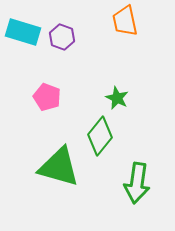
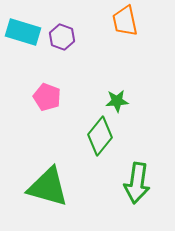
green star: moved 3 px down; rotated 30 degrees counterclockwise
green triangle: moved 11 px left, 20 px down
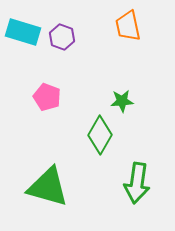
orange trapezoid: moved 3 px right, 5 px down
green star: moved 5 px right
green diamond: moved 1 px up; rotated 9 degrees counterclockwise
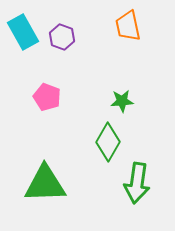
cyan rectangle: rotated 44 degrees clockwise
green diamond: moved 8 px right, 7 px down
green triangle: moved 3 px left, 3 px up; rotated 18 degrees counterclockwise
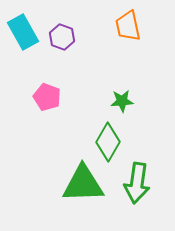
green triangle: moved 38 px right
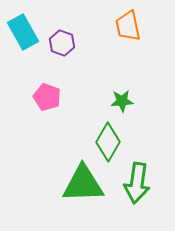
purple hexagon: moved 6 px down
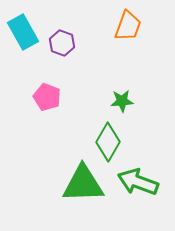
orange trapezoid: rotated 148 degrees counterclockwise
green arrow: moved 1 px right, 1 px up; rotated 102 degrees clockwise
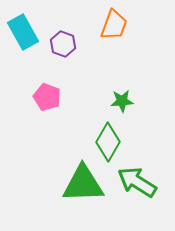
orange trapezoid: moved 14 px left, 1 px up
purple hexagon: moved 1 px right, 1 px down
green arrow: moved 1 px left; rotated 12 degrees clockwise
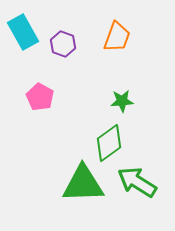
orange trapezoid: moved 3 px right, 12 px down
pink pentagon: moved 7 px left; rotated 8 degrees clockwise
green diamond: moved 1 px right, 1 px down; rotated 24 degrees clockwise
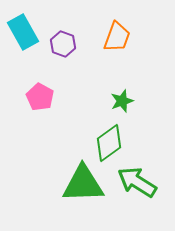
green star: rotated 15 degrees counterclockwise
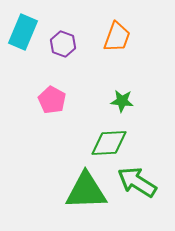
cyan rectangle: rotated 52 degrees clockwise
pink pentagon: moved 12 px right, 3 px down
green star: rotated 25 degrees clockwise
green diamond: rotated 33 degrees clockwise
green triangle: moved 3 px right, 7 px down
